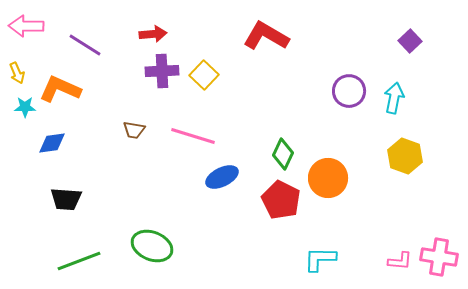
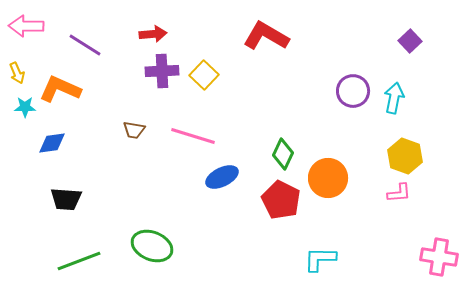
purple circle: moved 4 px right
pink L-shape: moved 1 px left, 68 px up; rotated 10 degrees counterclockwise
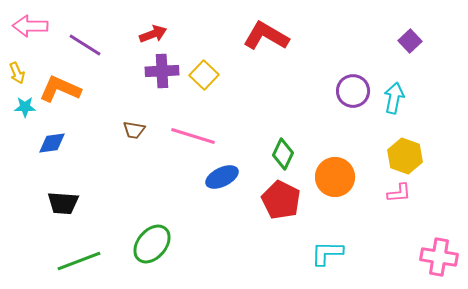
pink arrow: moved 4 px right
red arrow: rotated 16 degrees counterclockwise
orange circle: moved 7 px right, 1 px up
black trapezoid: moved 3 px left, 4 px down
green ellipse: moved 2 px up; rotated 72 degrees counterclockwise
cyan L-shape: moved 7 px right, 6 px up
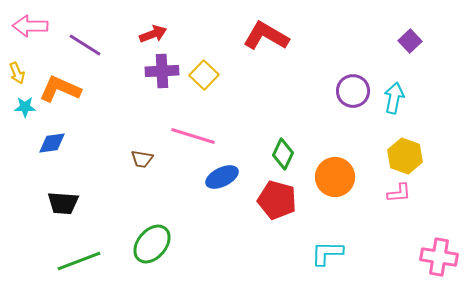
brown trapezoid: moved 8 px right, 29 px down
red pentagon: moved 4 px left; rotated 12 degrees counterclockwise
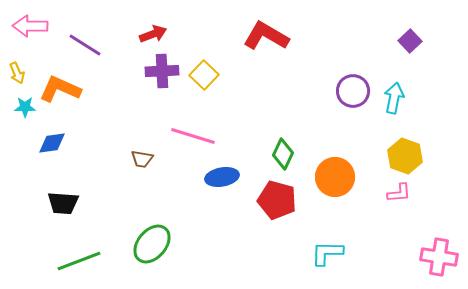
blue ellipse: rotated 16 degrees clockwise
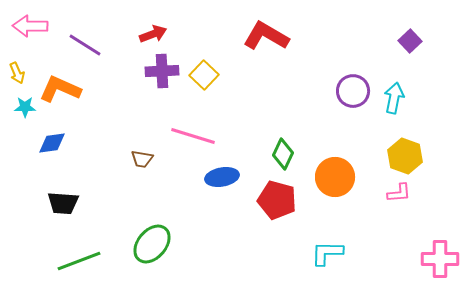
pink cross: moved 1 px right, 2 px down; rotated 9 degrees counterclockwise
